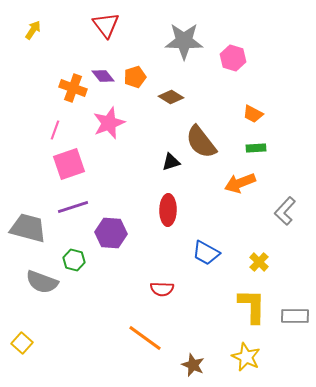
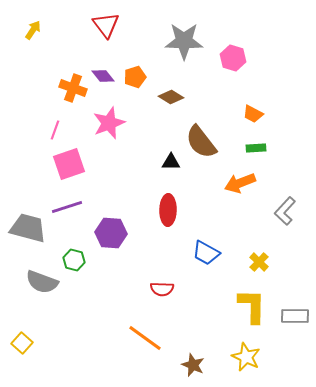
black triangle: rotated 18 degrees clockwise
purple line: moved 6 px left
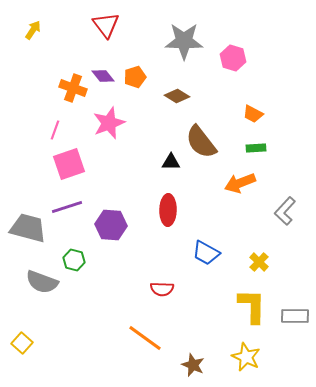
brown diamond: moved 6 px right, 1 px up
purple hexagon: moved 8 px up
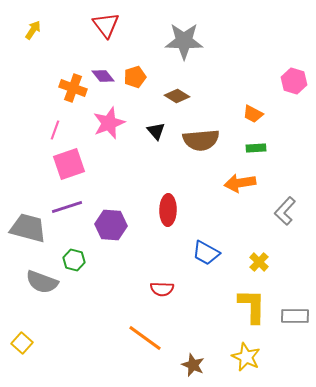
pink hexagon: moved 61 px right, 23 px down
brown semicircle: moved 2 px up; rotated 57 degrees counterclockwise
black triangle: moved 15 px left, 31 px up; rotated 48 degrees clockwise
orange arrow: rotated 12 degrees clockwise
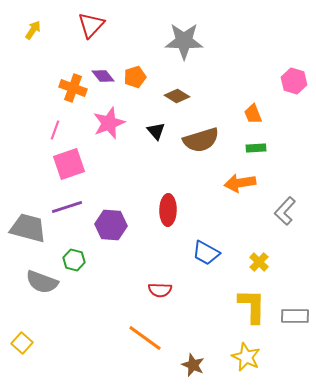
red triangle: moved 15 px left; rotated 20 degrees clockwise
orange trapezoid: rotated 40 degrees clockwise
brown semicircle: rotated 12 degrees counterclockwise
red semicircle: moved 2 px left, 1 px down
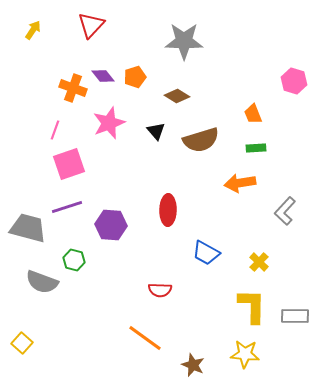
yellow star: moved 1 px left, 3 px up; rotated 20 degrees counterclockwise
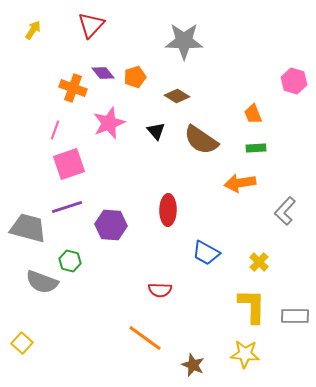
purple diamond: moved 3 px up
brown semicircle: rotated 51 degrees clockwise
green hexagon: moved 4 px left, 1 px down
